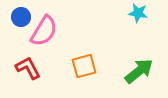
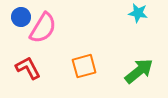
pink semicircle: moved 1 px left, 3 px up
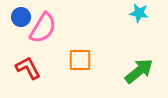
cyan star: moved 1 px right
orange square: moved 4 px left, 6 px up; rotated 15 degrees clockwise
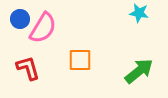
blue circle: moved 1 px left, 2 px down
red L-shape: rotated 12 degrees clockwise
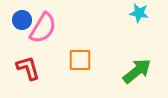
blue circle: moved 2 px right, 1 px down
green arrow: moved 2 px left
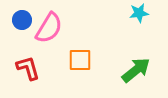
cyan star: rotated 18 degrees counterclockwise
pink semicircle: moved 6 px right
green arrow: moved 1 px left, 1 px up
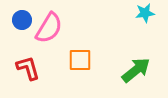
cyan star: moved 6 px right
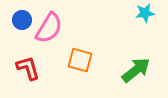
orange square: rotated 15 degrees clockwise
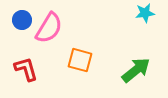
red L-shape: moved 2 px left, 1 px down
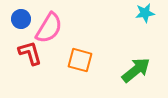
blue circle: moved 1 px left, 1 px up
red L-shape: moved 4 px right, 16 px up
